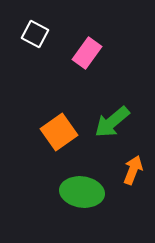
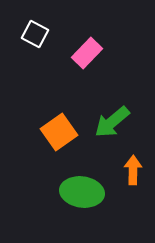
pink rectangle: rotated 8 degrees clockwise
orange arrow: rotated 20 degrees counterclockwise
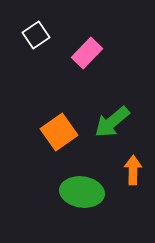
white square: moved 1 px right, 1 px down; rotated 28 degrees clockwise
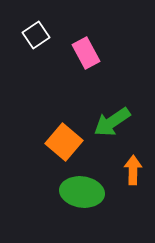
pink rectangle: moved 1 px left; rotated 72 degrees counterclockwise
green arrow: rotated 6 degrees clockwise
orange square: moved 5 px right, 10 px down; rotated 15 degrees counterclockwise
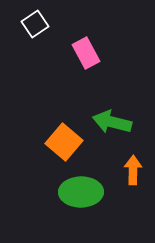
white square: moved 1 px left, 11 px up
green arrow: rotated 48 degrees clockwise
green ellipse: moved 1 px left; rotated 9 degrees counterclockwise
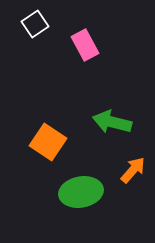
pink rectangle: moved 1 px left, 8 px up
orange square: moved 16 px left; rotated 6 degrees counterclockwise
orange arrow: rotated 40 degrees clockwise
green ellipse: rotated 9 degrees counterclockwise
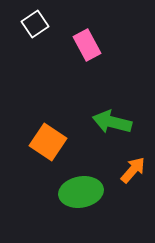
pink rectangle: moved 2 px right
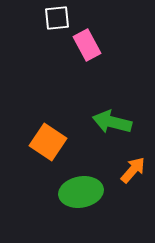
white square: moved 22 px right, 6 px up; rotated 28 degrees clockwise
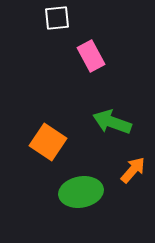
pink rectangle: moved 4 px right, 11 px down
green arrow: rotated 6 degrees clockwise
